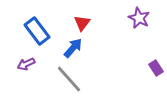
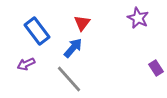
purple star: moved 1 px left
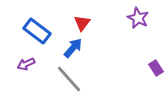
blue rectangle: rotated 16 degrees counterclockwise
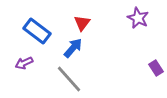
purple arrow: moved 2 px left, 1 px up
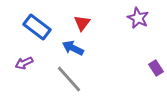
blue rectangle: moved 4 px up
blue arrow: rotated 105 degrees counterclockwise
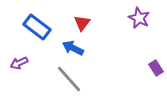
purple star: moved 1 px right
purple arrow: moved 5 px left
